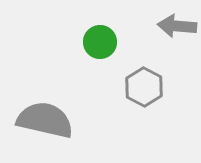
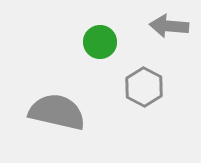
gray arrow: moved 8 px left
gray semicircle: moved 12 px right, 8 px up
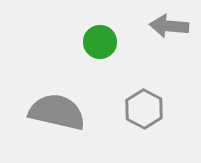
gray hexagon: moved 22 px down
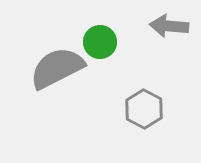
gray semicircle: moved 44 px up; rotated 40 degrees counterclockwise
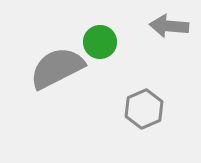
gray hexagon: rotated 9 degrees clockwise
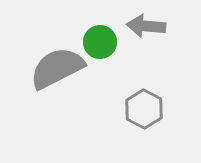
gray arrow: moved 23 px left
gray hexagon: rotated 9 degrees counterclockwise
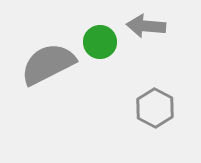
gray semicircle: moved 9 px left, 4 px up
gray hexagon: moved 11 px right, 1 px up
